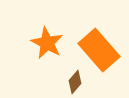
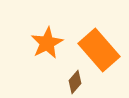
orange star: rotated 16 degrees clockwise
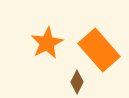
brown diamond: moved 2 px right; rotated 15 degrees counterclockwise
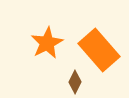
brown diamond: moved 2 px left
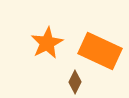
orange rectangle: moved 1 px right, 1 px down; rotated 24 degrees counterclockwise
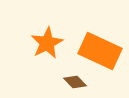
brown diamond: rotated 70 degrees counterclockwise
